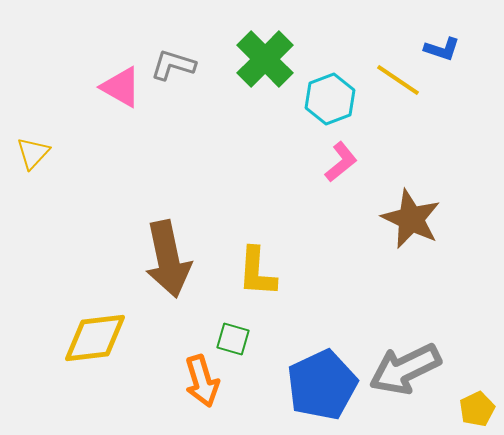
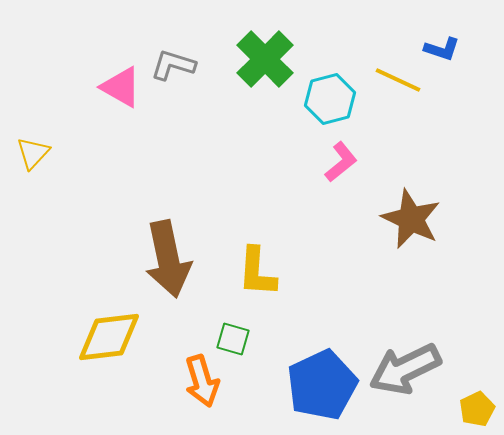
yellow line: rotated 9 degrees counterclockwise
cyan hexagon: rotated 6 degrees clockwise
yellow diamond: moved 14 px right, 1 px up
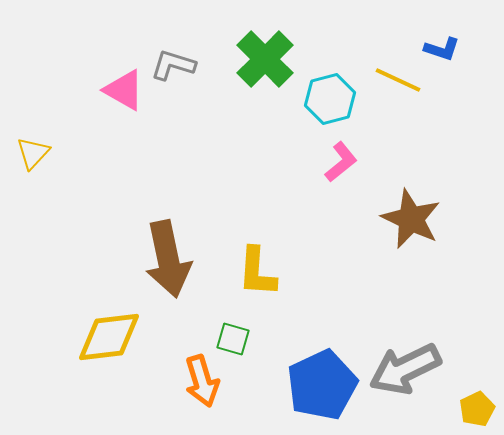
pink triangle: moved 3 px right, 3 px down
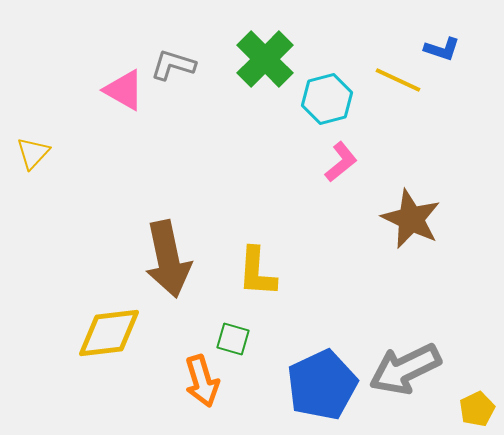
cyan hexagon: moved 3 px left
yellow diamond: moved 4 px up
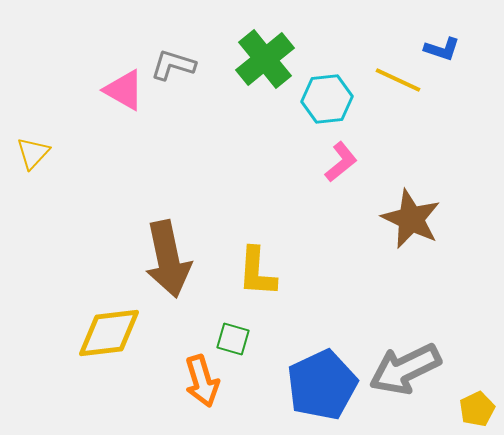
green cross: rotated 6 degrees clockwise
cyan hexagon: rotated 9 degrees clockwise
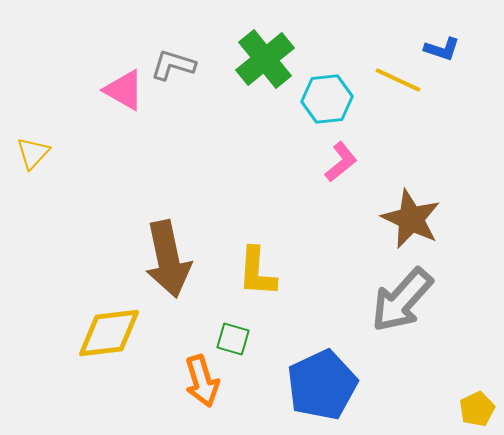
gray arrow: moved 3 px left, 69 px up; rotated 22 degrees counterclockwise
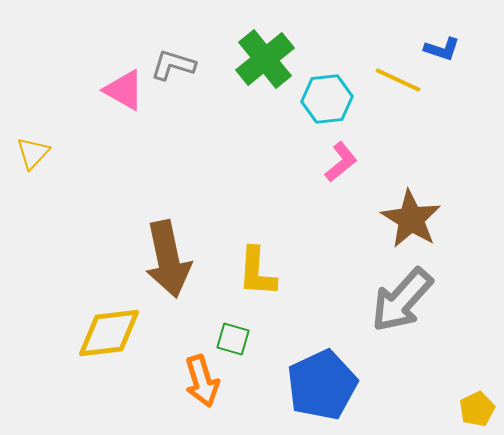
brown star: rotated 6 degrees clockwise
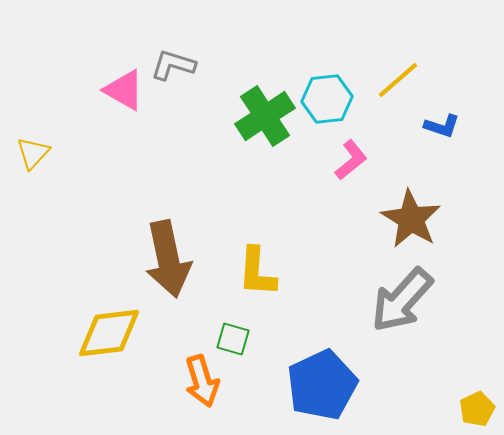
blue L-shape: moved 77 px down
green cross: moved 57 px down; rotated 6 degrees clockwise
yellow line: rotated 66 degrees counterclockwise
pink L-shape: moved 10 px right, 2 px up
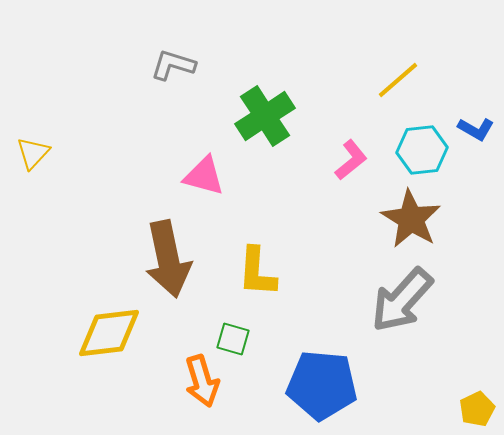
pink triangle: moved 80 px right, 86 px down; rotated 15 degrees counterclockwise
cyan hexagon: moved 95 px right, 51 px down
blue L-shape: moved 34 px right, 3 px down; rotated 12 degrees clockwise
blue pentagon: rotated 30 degrees clockwise
